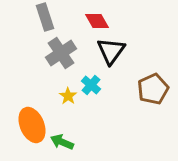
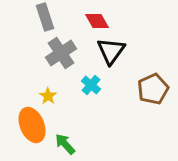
yellow star: moved 20 px left
green arrow: moved 3 px right, 2 px down; rotated 25 degrees clockwise
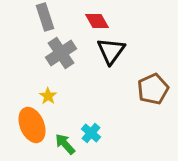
cyan cross: moved 48 px down
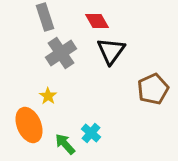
orange ellipse: moved 3 px left
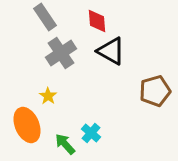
gray rectangle: rotated 16 degrees counterclockwise
red diamond: rotated 25 degrees clockwise
black triangle: rotated 36 degrees counterclockwise
brown pentagon: moved 2 px right, 2 px down; rotated 8 degrees clockwise
orange ellipse: moved 2 px left
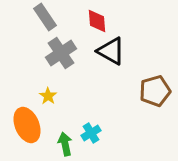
cyan cross: rotated 18 degrees clockwise
green arrow: rotated 30 degrees clockwise
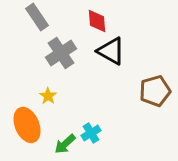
gray rectangle: moved 8 px left
green arrow: rotated 120 degrees counterclockwise
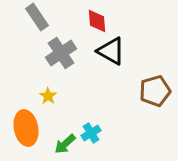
orange ellipse: moved 1 px left, 3 px down; rotated 12 degrees clockwise
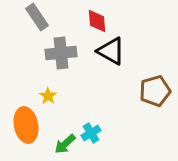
gray cross: rotated 28 degrees clockwise
orange ellipse: moved 3 px up
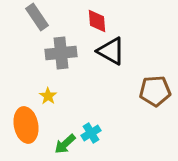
brown pentagon: rotated 12 degrees clockwise
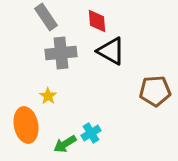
gray rectangle: moved 9 px right
green arrow: rotated 10 degrees clockwise
